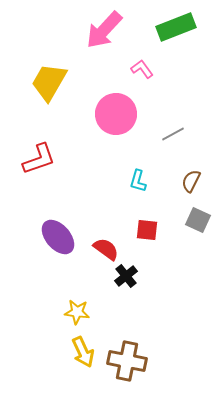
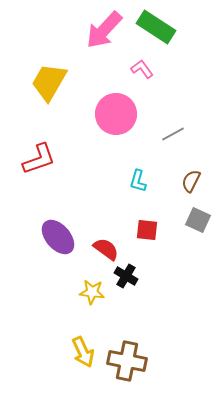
green rectangle: moved 20 px left; rotated 54 degrees clockwise
black cross: rotated 20 degrees counterclockwise
yellow star: moved 15 px right, 20 px up
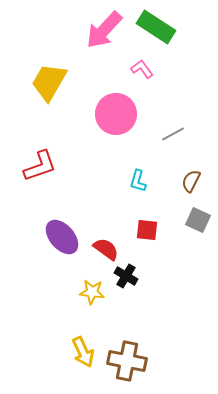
red L-shape: moved 1 px right, 7 px down
purple ellipse: moved 4 px right
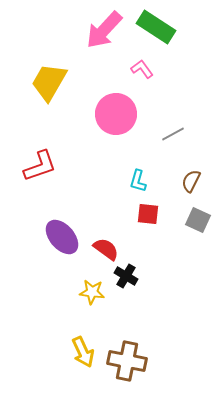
red square: moved 1 px right, 16 px up
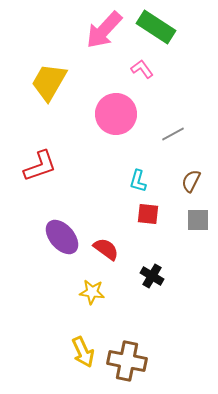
gray square: rotated 25 degrees counterclockwise
black cross: moved 26 px right
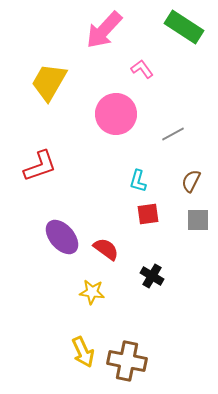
green rectangle: moved 28 px right
red square: rotated 15 degrees counterclockwise
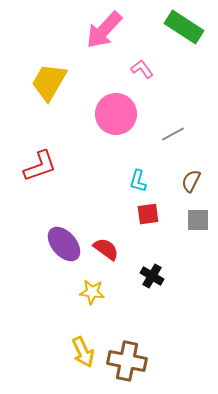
purple ellipse: moved 2 px right, 7 px down
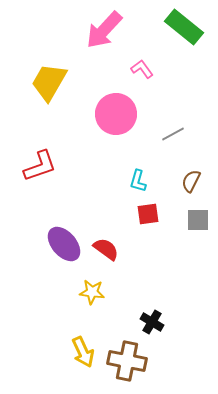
green rectangle: rotated 6 degrees clockwise
black cross: moved 46 px down
